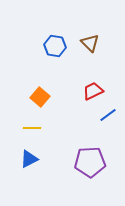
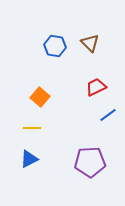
red trapezoid: moved 3 px right, 4 px up
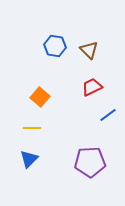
brown triangle: moved 1 px left, 7 px down
red trapezoid: moved 4 px left
blue triangle: rotated 18 degrees counterclockwise
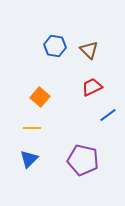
purple pentagon: moved 7 px left, 2 px up; rotated 16 degrees clockwise
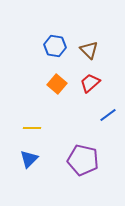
red trapezoid: moved 2 px left, 4 px up; rotated 15 degrees counterclockwise
orange square: moved 17 px right, 13 px up
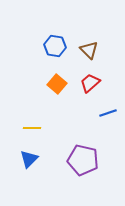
blue line: moved 2 px up; rotated 18 degrees clockwise
